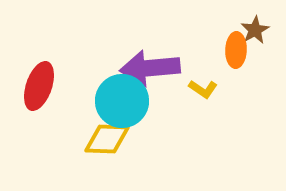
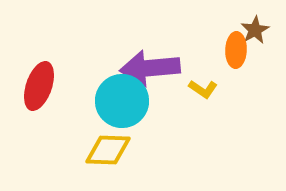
yellow diamond: moved 1 px right, 11 px down
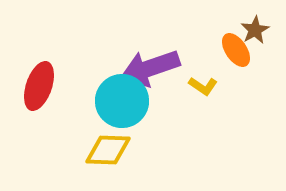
orange ellipse: rotated 36 degrees counterclockwise
purple arrow: rotated 14 degrees counterclockwise
yellow L-shape: moved 3 px up
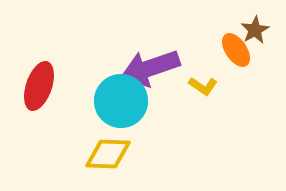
cyan circle: moved 1 px left
yellow diamond: moved 4 px down
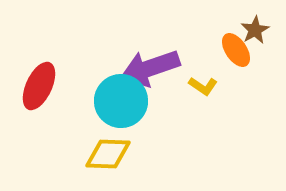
red ellipse: rotated 6 degrees clockwise
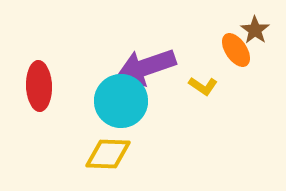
brown star: rotated 8 degrees counterclockwise
purple arrow: moved 4 px left, 1 px up
red ellipse: rotated 27 degrees counterclockwise
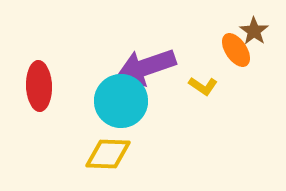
brown star: moved 1 px left, 1 px down
